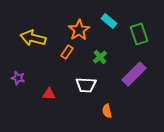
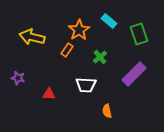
yellow arrow: moved 1 px left, 1 px up
orange rectangle: moved 2 px up
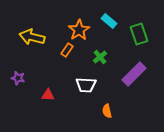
red triangle: moved 1 px left, 1 px down
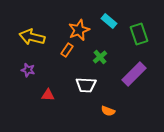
orange star: rotated 10 degrees clockwise
purple star: moved 10 px right, 8 px up
orange semicircle: moved 1 px right; rotated 56 degrees counterclockwise
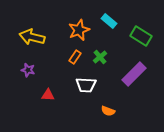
green rectangle: moved 2 px right, 2 px down; rotated 40 degrees counterclockwise
orange rectangle: moved 8 px right, 7 px down
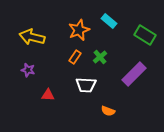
green rectangle: moved 4 px right, 1 px up
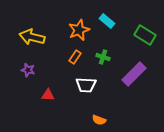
cyan rectangle: moved 2 px left
green cross: moved 3 px right; rotated 32 degrees counterclockwise
orange semicircle: moved 9 px left, 9 px down
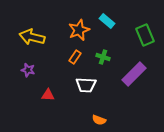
green rectangle: rotated 35 degrees clockwise
